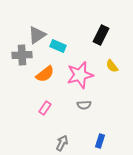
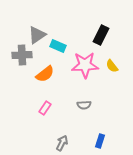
pink star: moved 5 px right, 10 px up; rotated 12 degrees clockwise
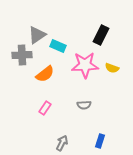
yellow semicircle: moved 2 px down; rotated 32 degrees counterclockwise
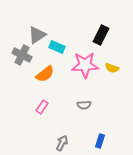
cyan rectangle: moved 1 px left, 1 px down
gray cross: rotated 30 degrees clockwise
pink rectangle: moved 3 px left, 1 px up
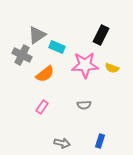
gray arrow: rotated 77 degrees clockwise
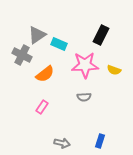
cyan rectangle: moved 2 px right, 3 px up
yellow semicircle: moved 2 px right, 2 px down
gray semicircle: moved 8 px up
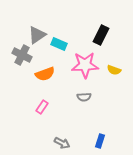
orange semicircle: rotated 18 degrees clockwise
gray arrow: rotated 14 degrees clockwise
